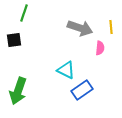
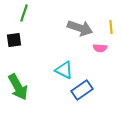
pink semicircle: rotated 88 degrees clockwise
cyan triangle: moved 2 px left
green arrow: moved 4 px up; rotated 48 degrees counterclockwise
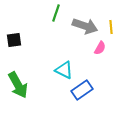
green line: moved 32 px right
gray arrow: moved 5 px right, 2 px up
pink semicircle: rotated 64 degrees counterclockwise
green arrow: moved 2 px up
